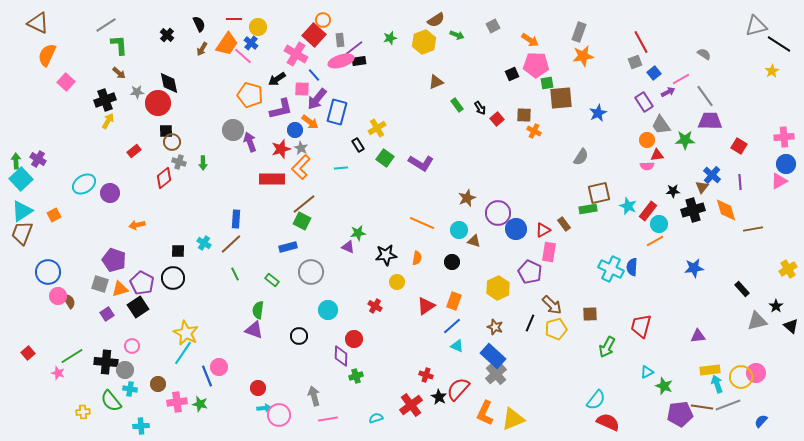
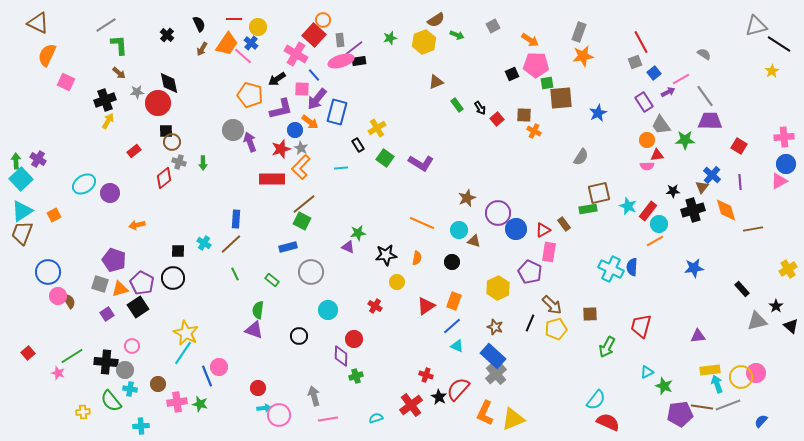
pink square at (66, 82): rotated 18 degrees counterclockwise
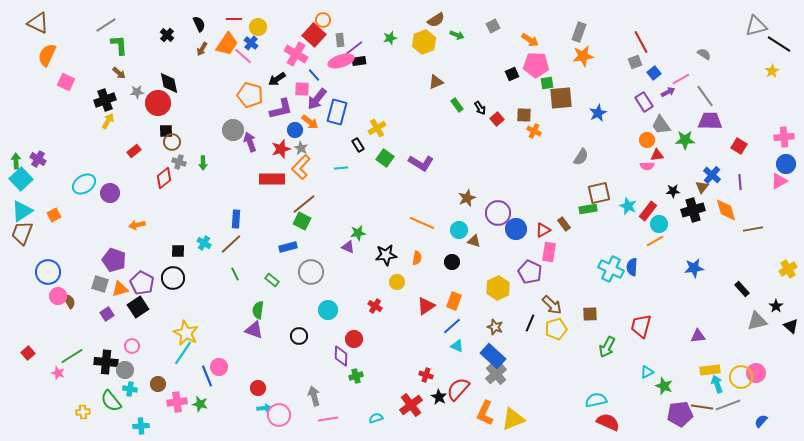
cyan semicircle at (596, 400): rotated 140 degrees counterclockwise
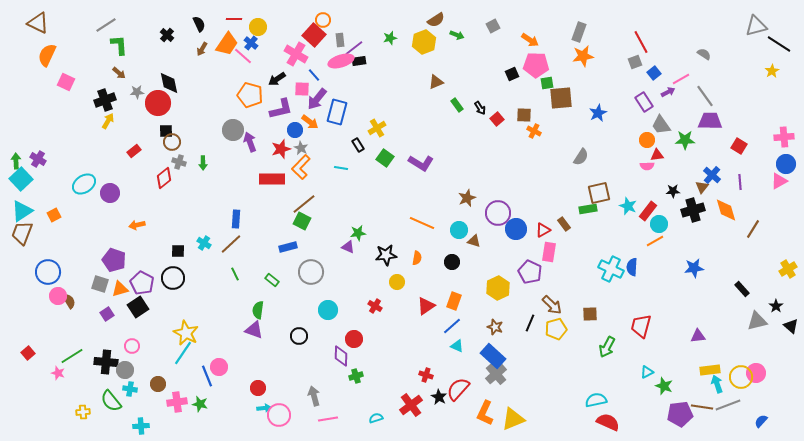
cyan line at (341, 168): rotated 16 degrees clockwise
brown line at (753, 229): rotated 48 degrees counterclockwise
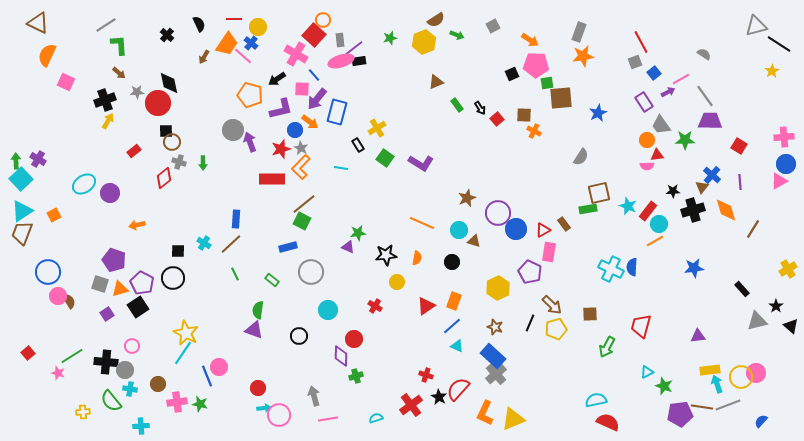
brown arrow at (202, 49): moved 2 px right, 8 px down
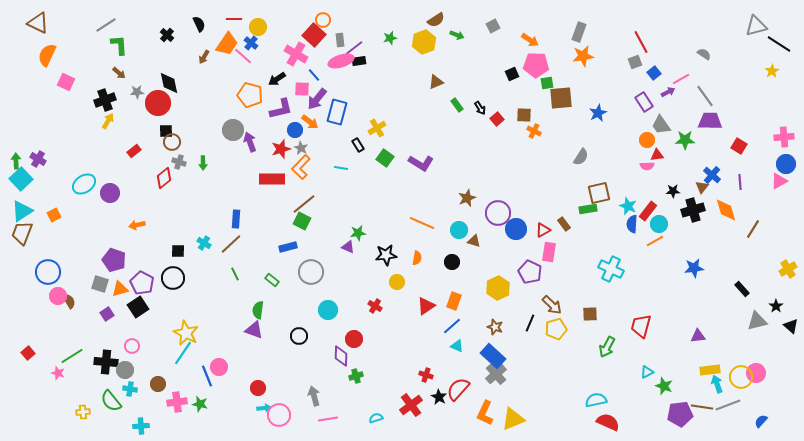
blue semicircle at (632, 267): moved 43 px up
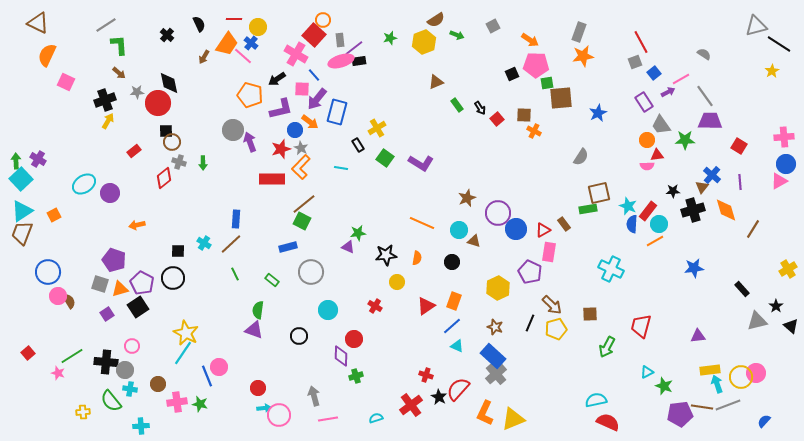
blue semicircle at (761, 421): moved 3 px right
